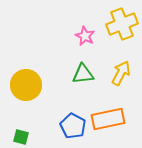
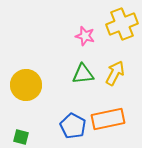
pink star: rotated 12 degrees counterclockwise
yellow arrow: moved 6 px left
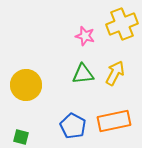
orange rectangle: moved 6 px right, 2 px down
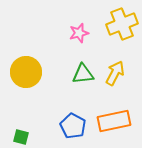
pink star: moved 6 px left, 3 px up; rotated 30 degrees counterclockwise
yellow circle: moved 13 px up
